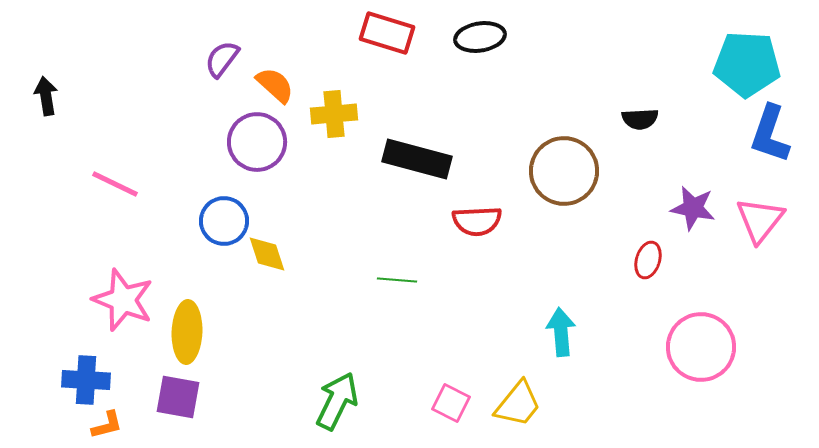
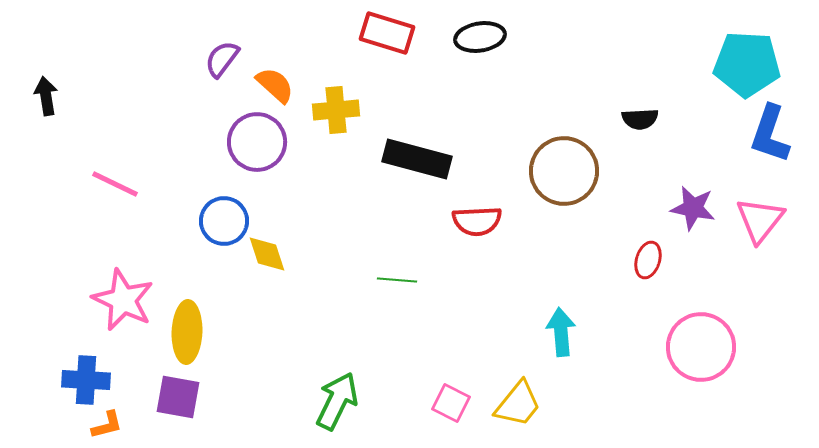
yellow cross: moved 2 px right, 4 px up
pink star: rotated 4 degrees clockwise
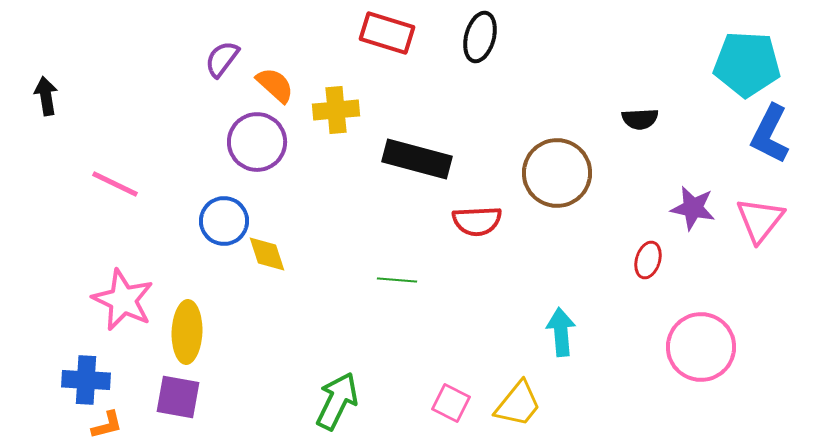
black ellipse: rotated 66 degrees counterclockwise
blue L-shape: rotated 8 degrees clockwise
brown circle: moved 7 px left, 2 px down
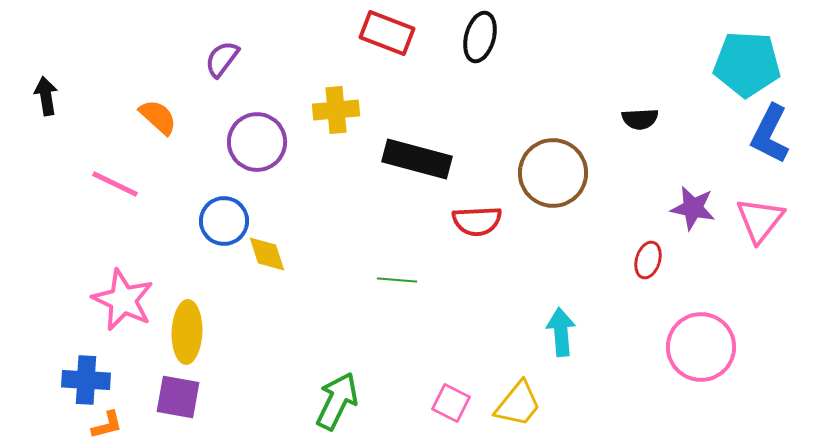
red rectangle: rotated 4 degrees clockwise
orange semicircle: moved 117 px left, 32 px down
brown circle: moved 4 px left
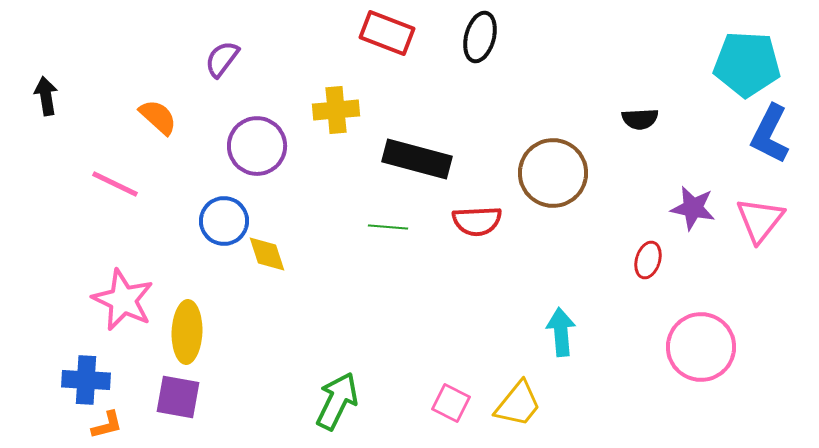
purple circle: moved 4 px down
green line: moved 9 px left, 53 px up
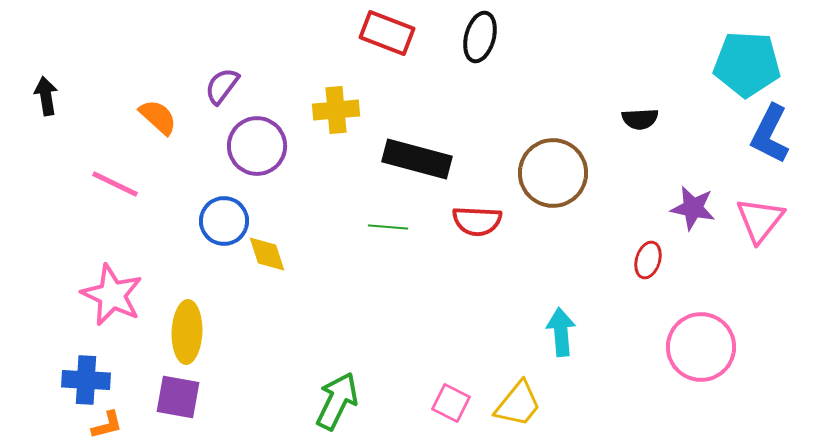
purple semicircle: moved 27 px down
red semicircle: rotated 6 degrees clockwise
pink star: moved 11 px left, 5 px up
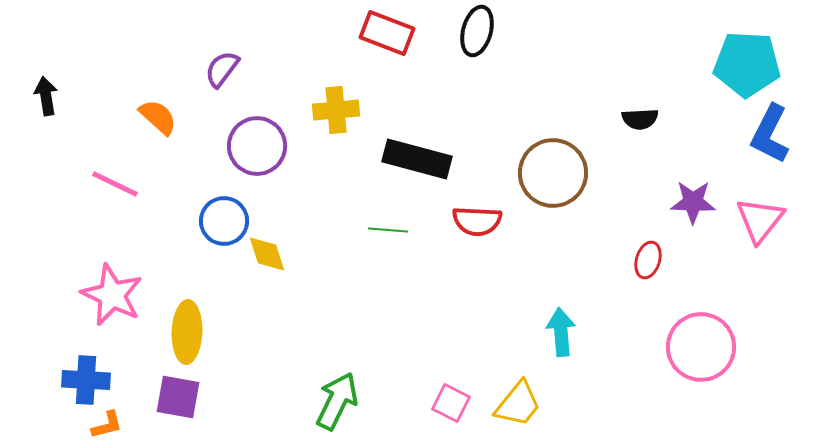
black ellipse: moved 3 px left, 6 px up
purple semicircle: moved 17 px up
purple star: moved 6 px up; rotated 9 degrees counterclockwise
green line: moved 3 px down
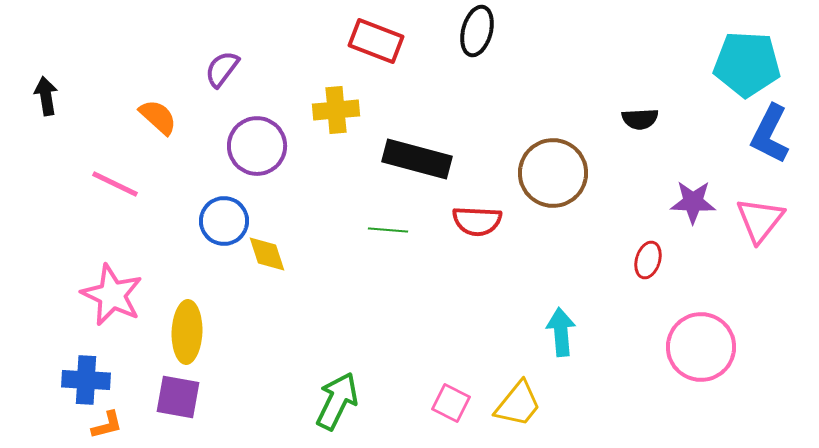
red rectangle: moved 11 px left, 8 px down
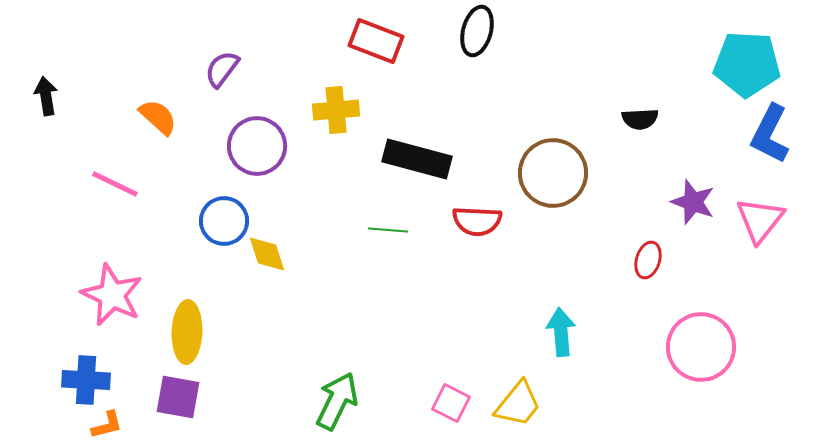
purple star: rotated 18 degrees clockwise
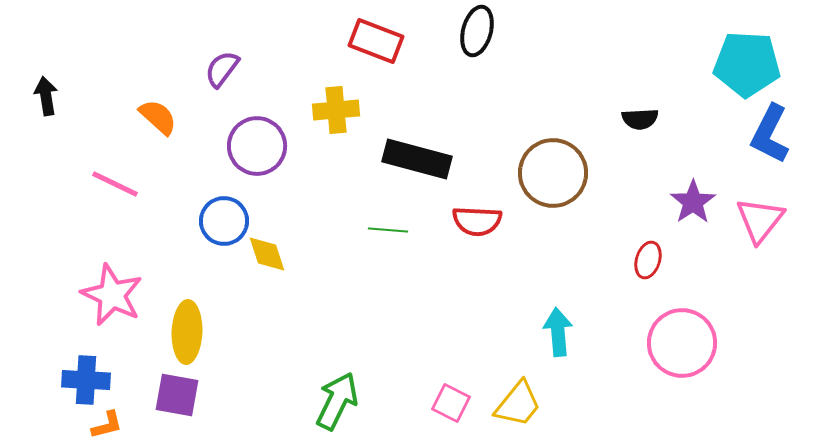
purple star: rotated 18 degrees clockwise
cyan arrow: moved 3 px left
pink circle: moved 19 px left, 4 px up
purple square: moved 1 px left, 2 px up
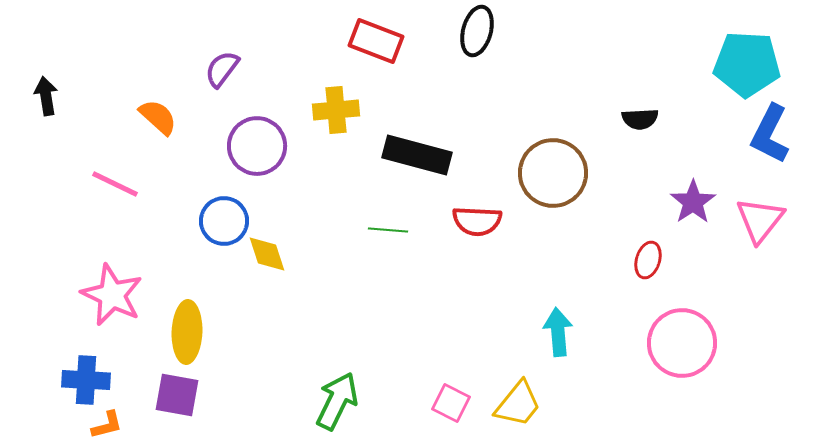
black rectangle: moved 4 px up
